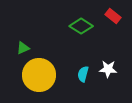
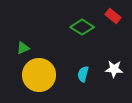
green diamond: moved 1 px right, 1 px down
white star: moved 6 px right
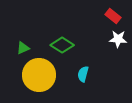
green diamond: moved 20 px left, 18 px down
white star: moved 4 px right, 30 px up
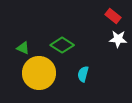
green triangle: rotated 48 degrees clockwise
yellow circle: moved 2 px up
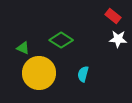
green diamond: moved 1 px left, 5 px up
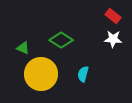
white star: moved 5 px left
yellow circle: moved 2 px right, 1 px down
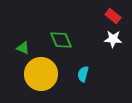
green diamond: rotated 35 degrees clockwise
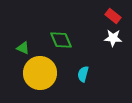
white star: moved 1 px up
yellow circle: moved 1 px left, 1 px up
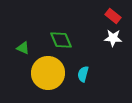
yellow circle: moved 8 px right
